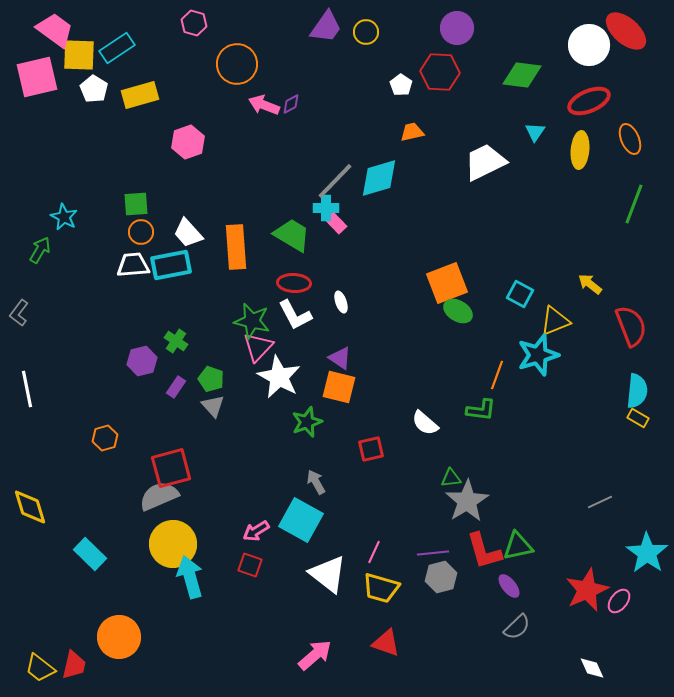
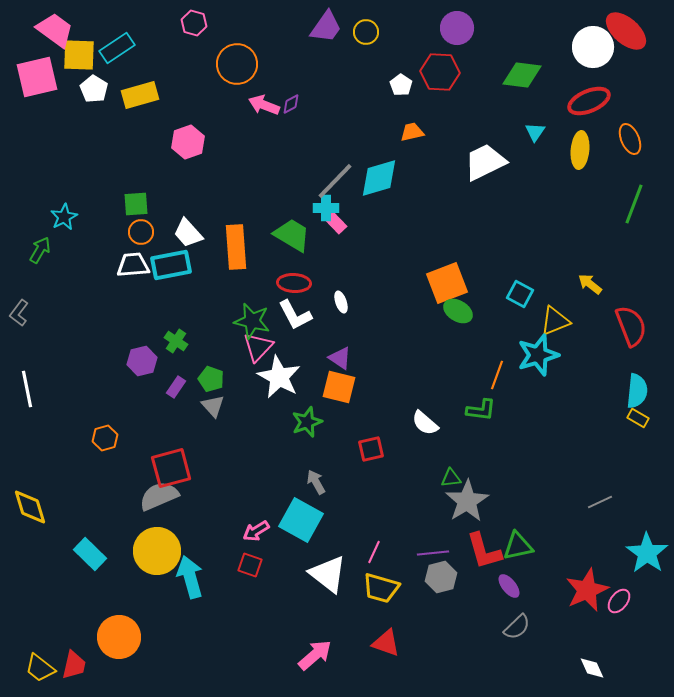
white circle at (589, 45): moved 4 px right, 2 px down
cyan star at (64, 217): rotated 16 degrees clockwise
yellow circle at (173, 544): moved 16 px left, 7 px down
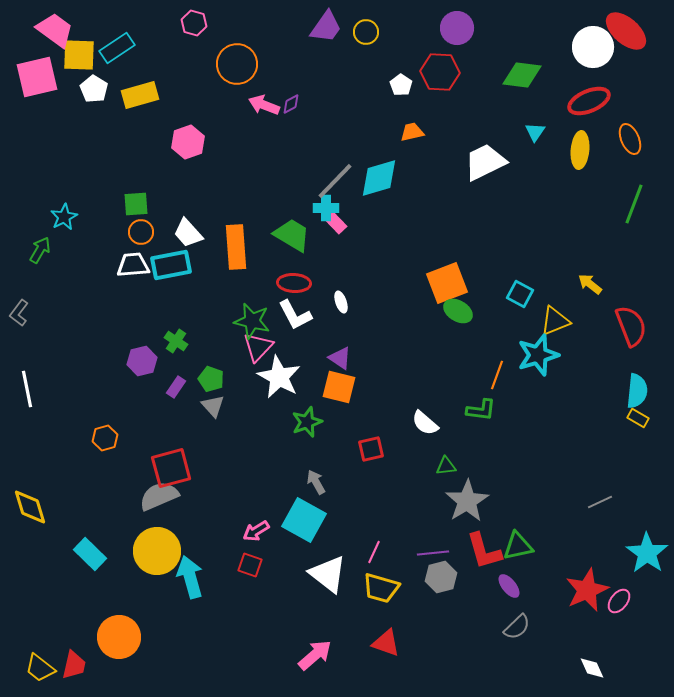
green triangle at (451, 478): moved 5 px left, 12 px up
cyan square at (301, 520): moved 3 px right
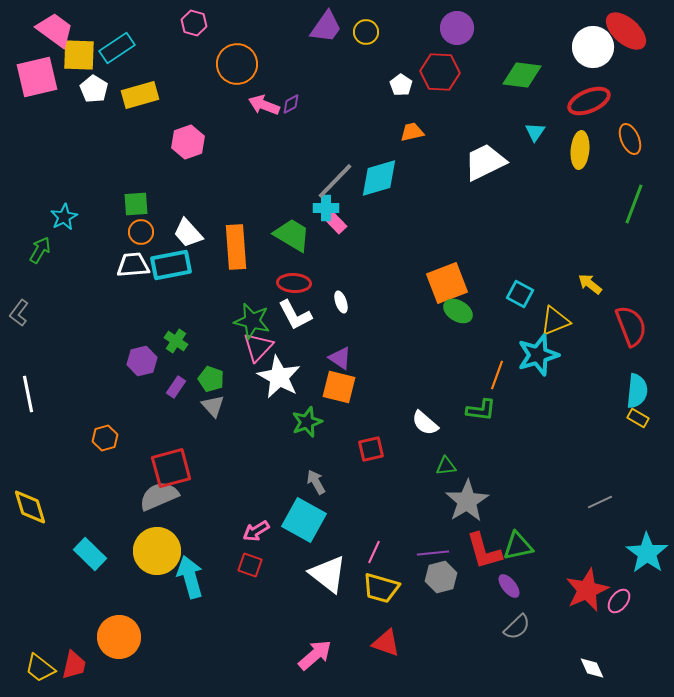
white line at (27, 389): moved 1 px right, 5 px down
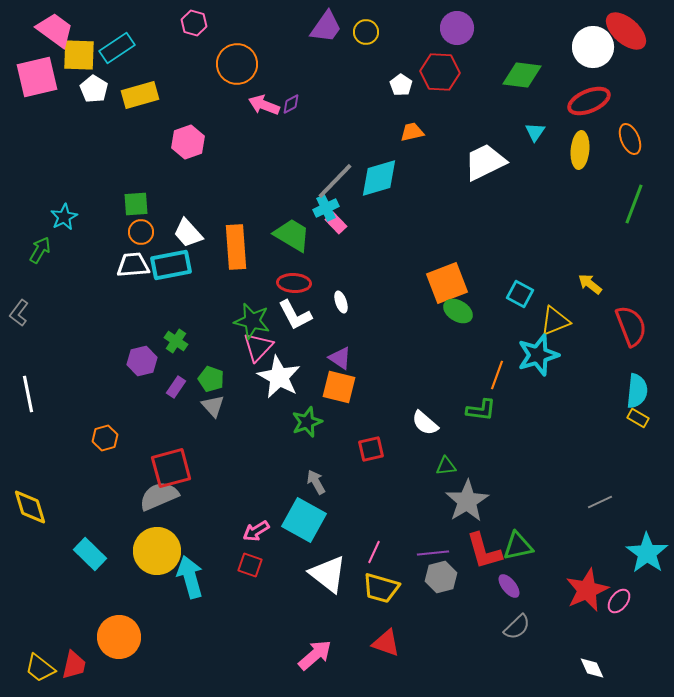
cyan cross at (326, 208): rotated 25 degrees counterclockwise
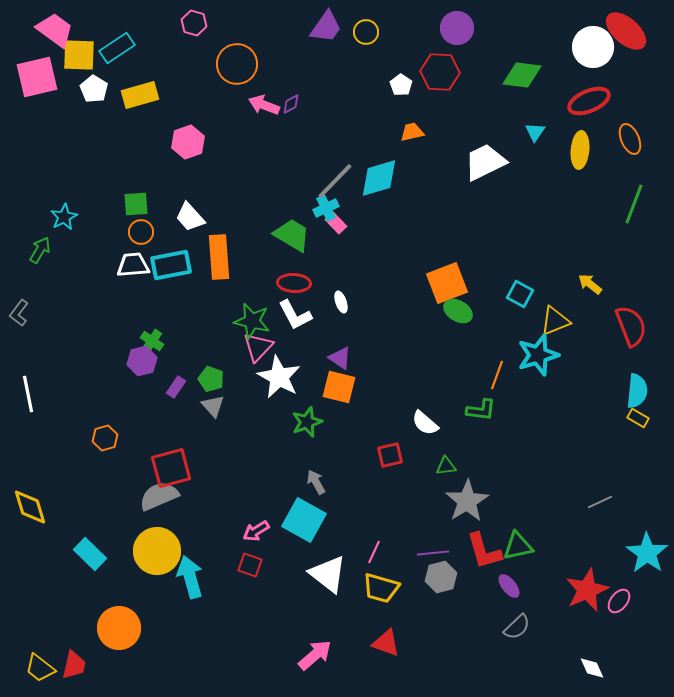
white trapezoid at (188, 233): moved 2 px right, 16 px up
orange rectangle at (236, 247): moved 17 px left, 10 px down
green cross at (176, 341): moved 24 px left
red square at (371, 449): moved 19 px right, 6 px down
orange circle at (119, 637): moved 9 px up
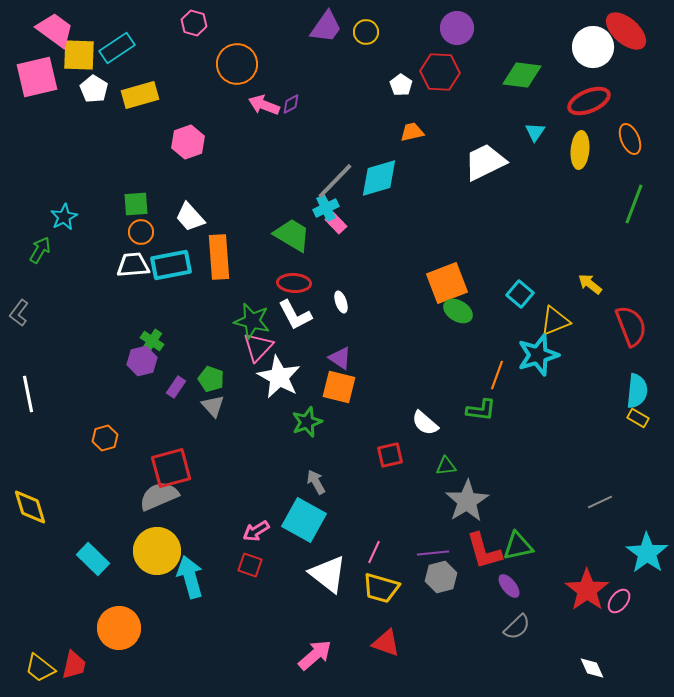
cyan square at (520, 294): rotated 12 degrees clockwise
cyan rectangle at (90, 554): moved 3 px right, 5 px down
red star at (587, 590): rotated 12 degrees counterclockwise
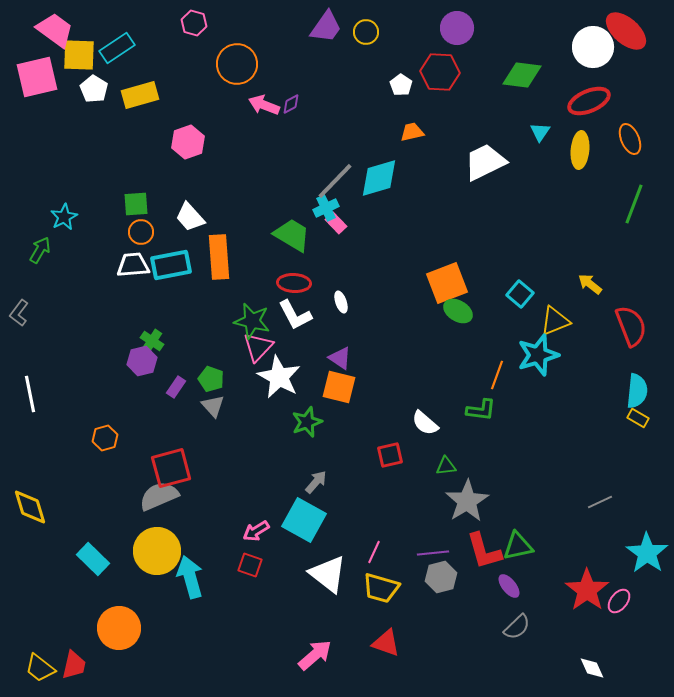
cyan triangle at (535, 132): moved 5 px right
white line at (28, 394): moved 2 px right
gray arrow at (316, 482): rotated 70 degrees clockwise
